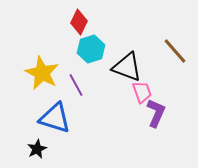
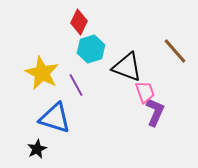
pink trapezoid: moved 3 px right
purple L-shape: moved 1 px left, 1 px up
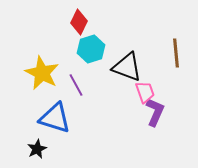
brown line: moved 1 px right, 2 px down; rotated 36 degrees clockwise
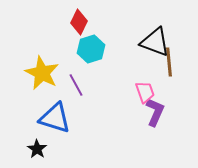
brown line: moved 7 px left, 9 px down
black triangle: moved 28 px right, 25 px up
black star: rotated 12 degrees counterclockwise
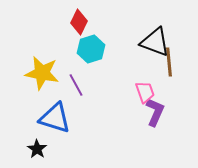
yellow star: rotated 16 degrees counterclockwise
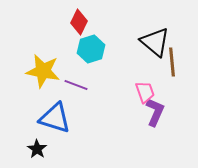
black triangle: rotated 20 degrees clockwise
brown line: moved 3 px right
yellow star: moved 1 px right, 2 px up
purple line: rotated 40 degrees counterclockwise
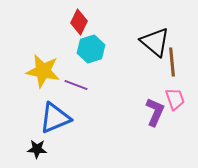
pink trapezoid: moved 30 px right, 7 px down
blue triangle: rotated 40 degrees counterclockwise
black star: rotated 30 degrees counterclockwise
